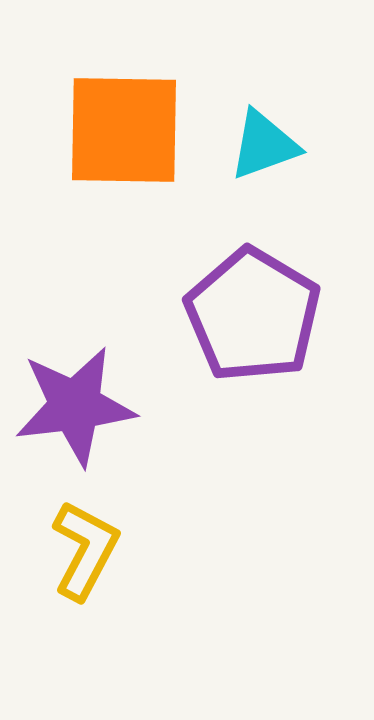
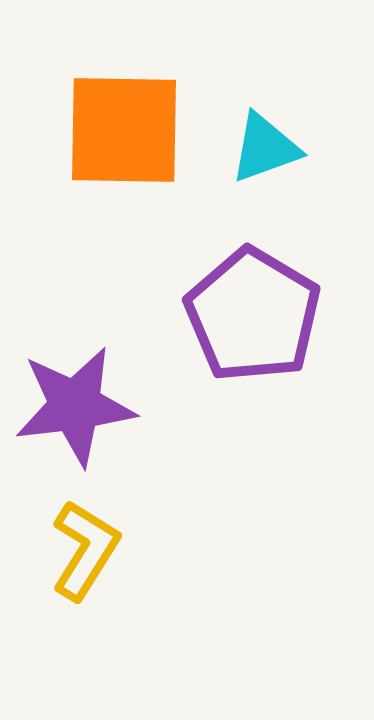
cyan triangle: moved 1 px right, 3 px down
yellow L-shape: rotated 4 degrees clockwise
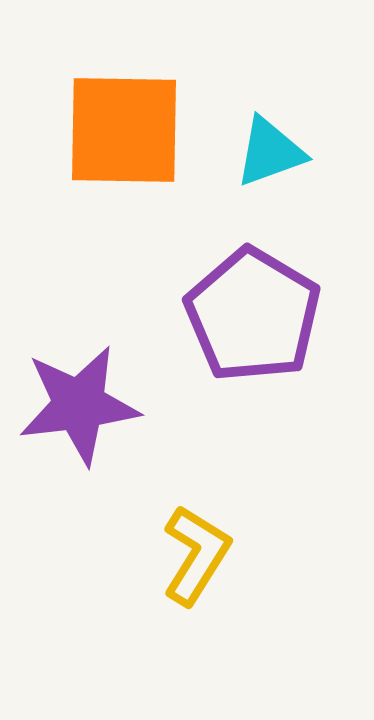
cyan triangle: moved 5 px right, 4 px down
purple star: moved 4 px right, 1 px up
yellow L-shape: moved 111 px right, 5 px down
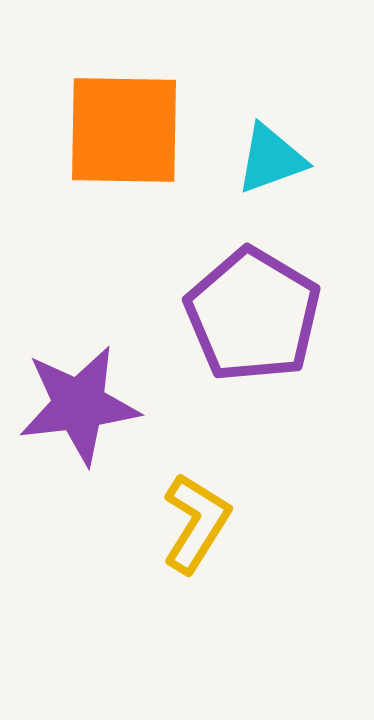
cyan triangle: moved 1 px right, 7 px down
yellow L-shape: moved 32 px up
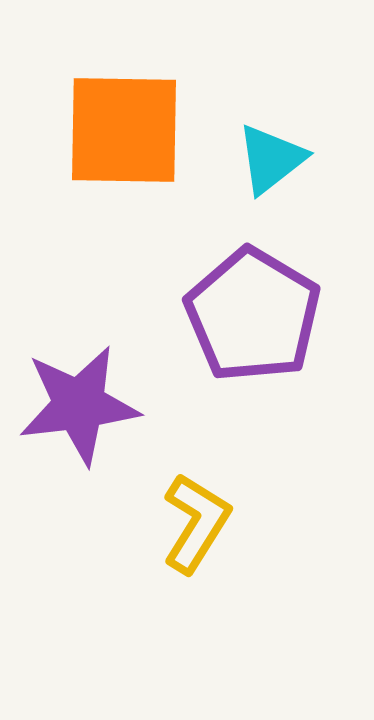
cyan triangle: rotated 18 degrees counterclockwise
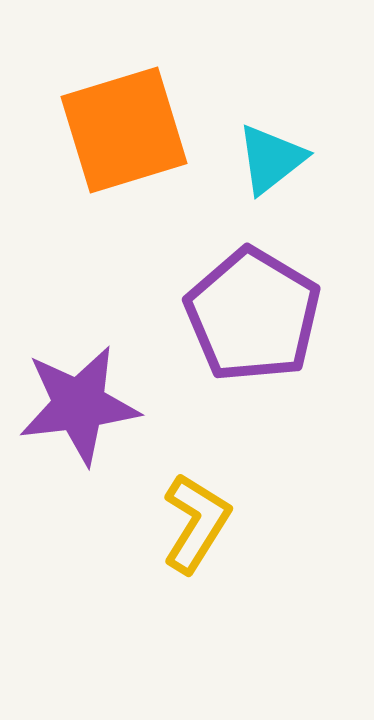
orange square: rotated 18 degrees counterclockwise
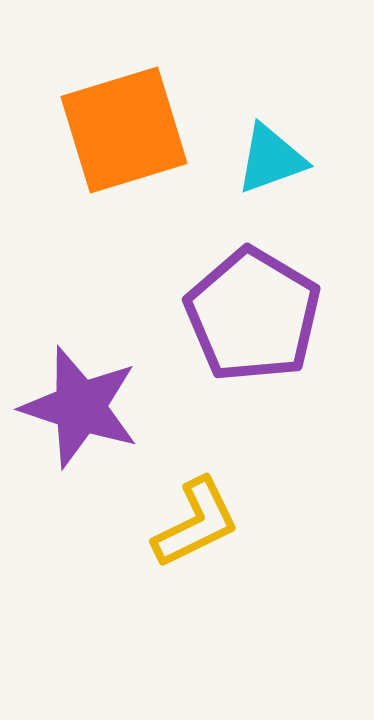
cyan triangle: rotated 18 degrees clockwise
purple star: moved 1 px right, 2 px down; rotated 25 degrees clockwise
yellow L-shape: rotated 32 degrees clockwise
